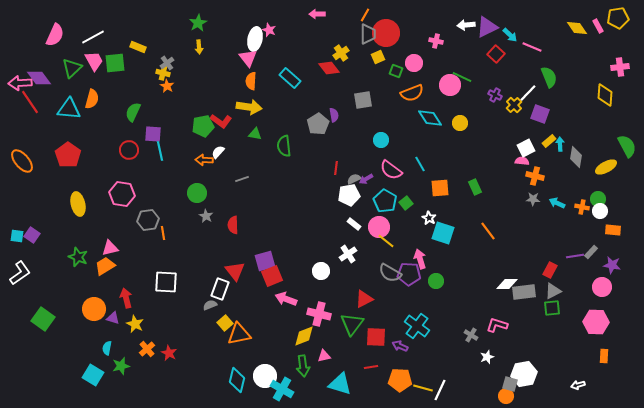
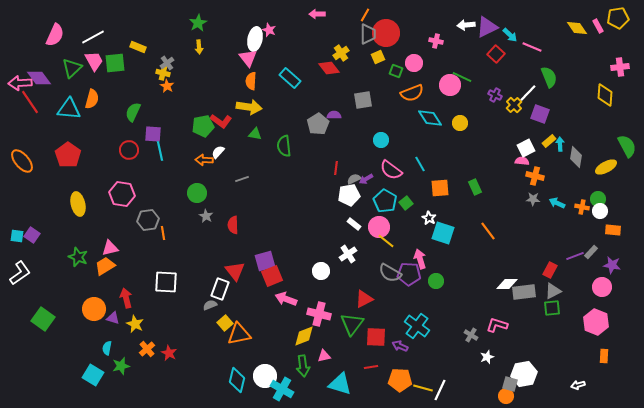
purple semicircle at (334, 115): rotated 80 degrees counterclockwise
purple line at (575, 256): rotated 12 degrees counterclockwise
pink hexagon at (596, 322): rotated 20 degrees clockwise
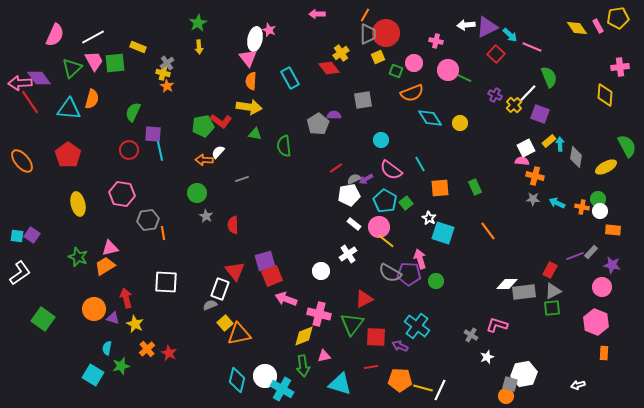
cyan rectangle at (290, 78): rotated 20 degrees clockwise
pink circle at (450, 85): moved 2 px left, 15 px up
red line at (336, 168): rotated 48 degrees clockwise
orange rectangle at (604, 356): moved 3 px up
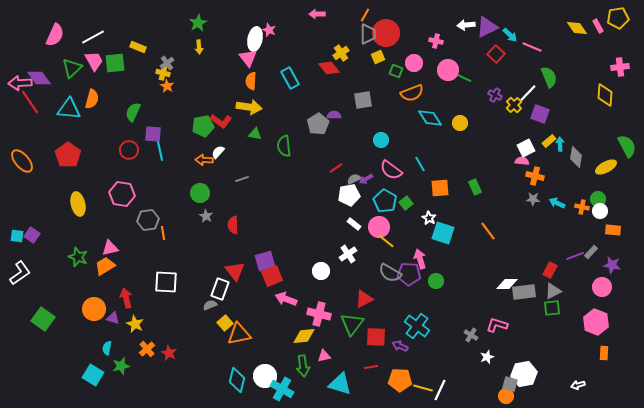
green circle at (197, 193): moved 3 px right
yellow diamond at (304, 336): rotated 15 degrees clockwise
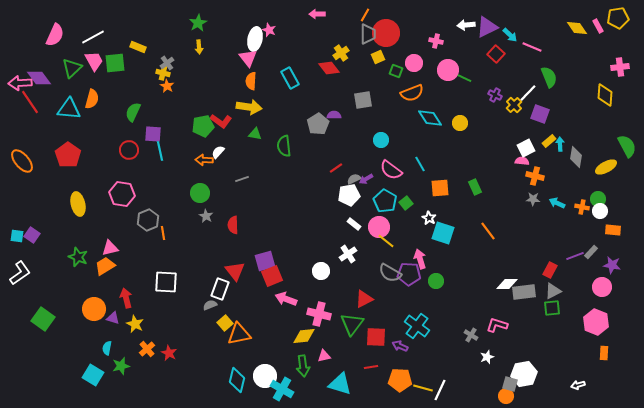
gray hexagon at (148, 220): rotated 15 degrees counterclockwise
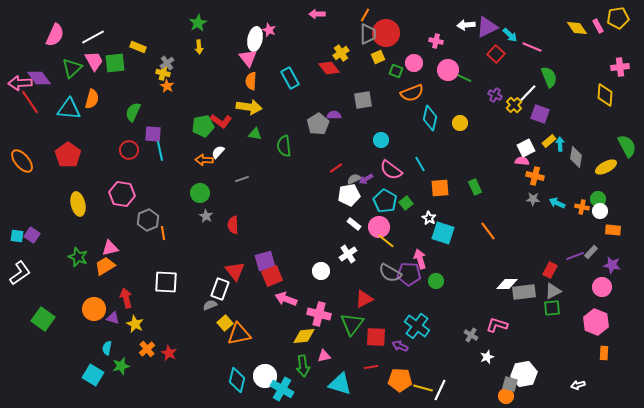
cyan diamond at (430, 118): rotated 45 degrees clockwise
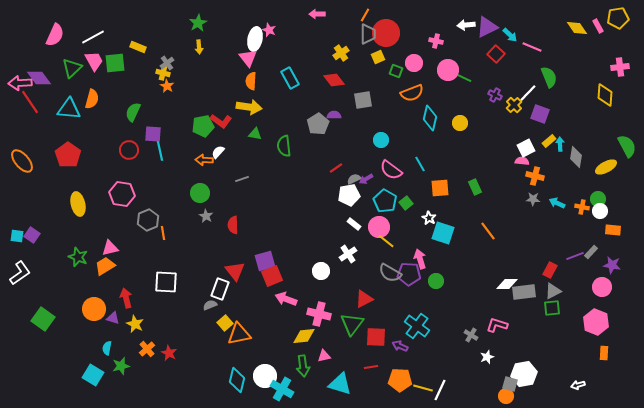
red diamond at (329, 68): moved 5 px right, 12 px down
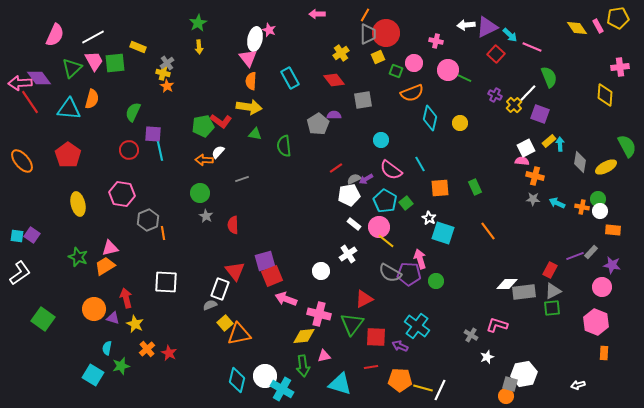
gray diamond at (576, 157): moved 4 px right, 5 px down
